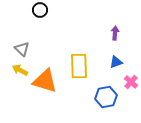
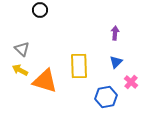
blue triangle: rotated 24 degrees counterclockwise
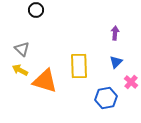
black circle: moved 4 px left
blue hexagon: moved 1 px down
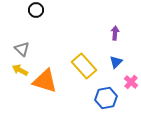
yellow rectangle: moved 5 px right; rotated 40 degrees counterclockwise
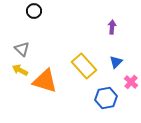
black circle: moved 2 px left, 1 px down
purple arrow: moved 3 px left, 6 px up
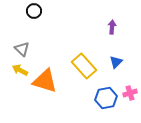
pink cross: moved 1 px left, 11 px down; rotated 32 degrees clockwise
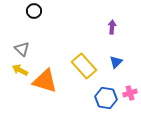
blue hexagon: rotated 20 degrees clockwise
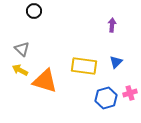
purple arrow: moved 2 px up
yellow rectangle: rotated 40 degrees counterclockwise
blue hexagon: rotated 25 degrees counterclockwise
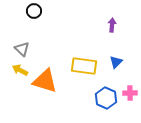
pink cross: rotated 16 degrees clockwise
blue hexagon: rotated 20 degrees counterclockwise
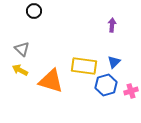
blue triangle: moved 2 px left
orange triangle: moved 6 px right
pink cross: moved 1 px right, 2 px up; rotated 16 degrees counterclockwise
blue hexagon: moved 13 px up; rotated 20 degrees clockwise
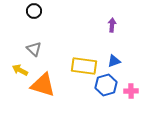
gray triangle: moved 12 px right
blue triangle: moved 1 px up; rotated 24 degrees clockwise
orange triangle: moved 8 px left, 4 px down
pink cross: rotated 16 degrees clockwise
